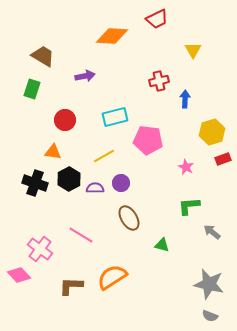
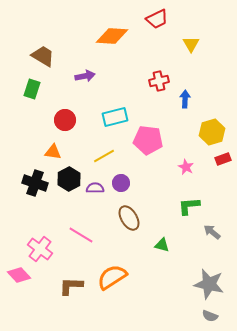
yellow triangle: moved 2 px left, 6 px up
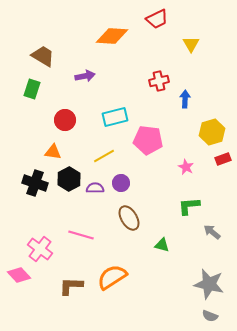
pink line: rotated 15 degrees counterclockwise
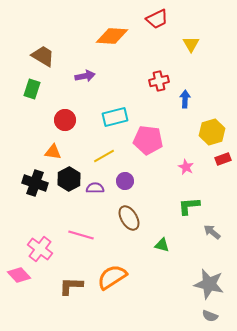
purple circle: moved 4 px right, 2 px up
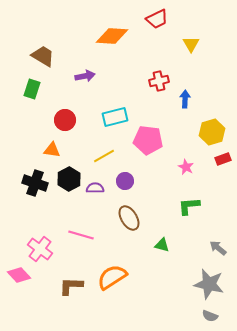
orange triangle: moved 1 px left, 2 px up
gray arrow: moved 6 px right, 16 px down
